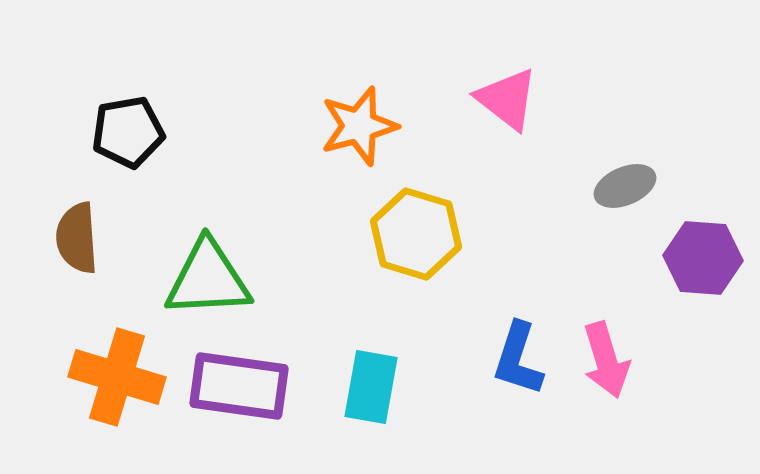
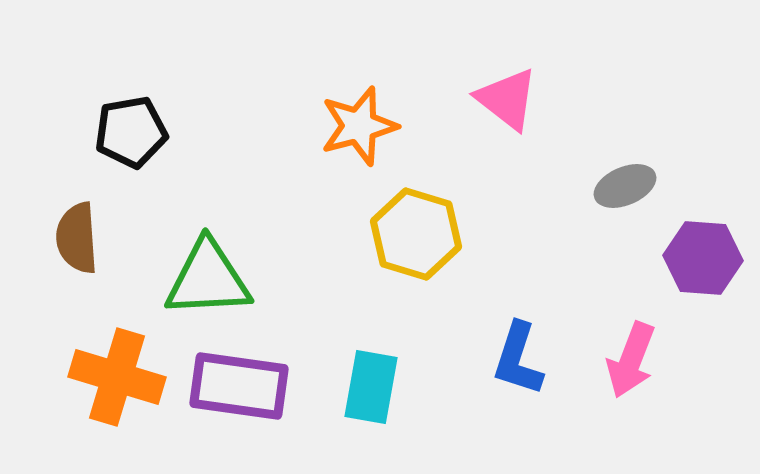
black pentagon: moved 3 px right
pink arrow: moved 25 px right; rotated 38 degrees clockwise
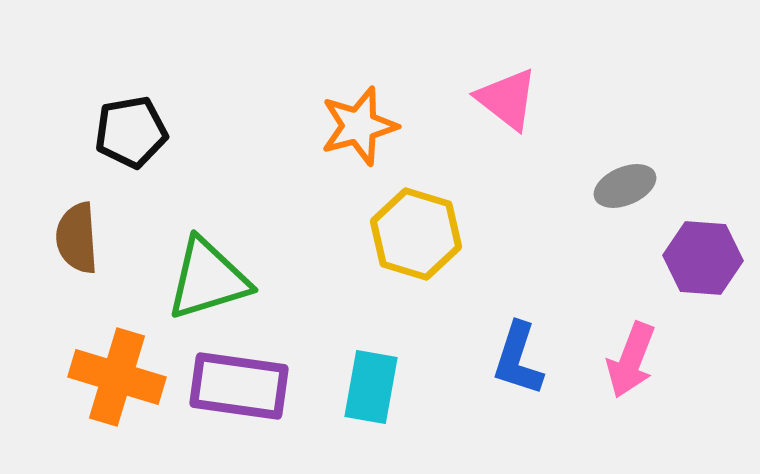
green triangle: rotated 14 degrees counterclockwise
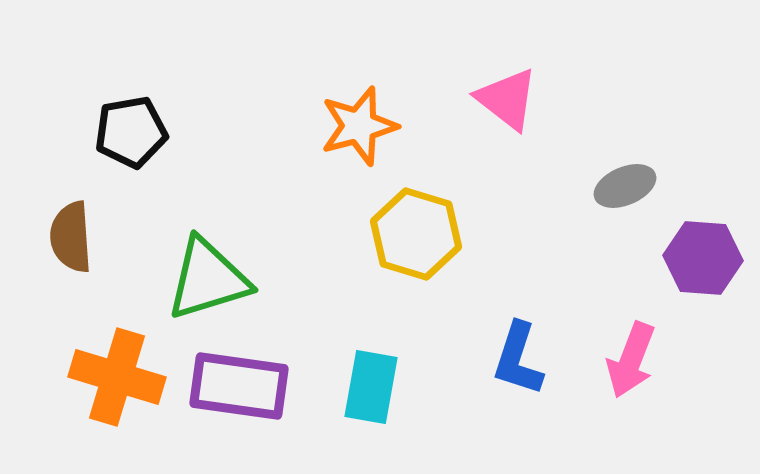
brown semicircle: moved 6 px left, 1 px up
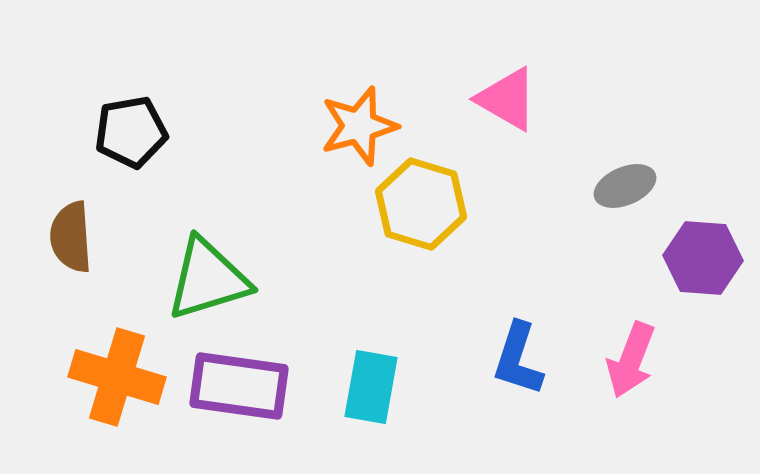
pink triangle: rotated 8 degrees counterclockwise
yellow hexagon: moved 5 px right, 30 px up
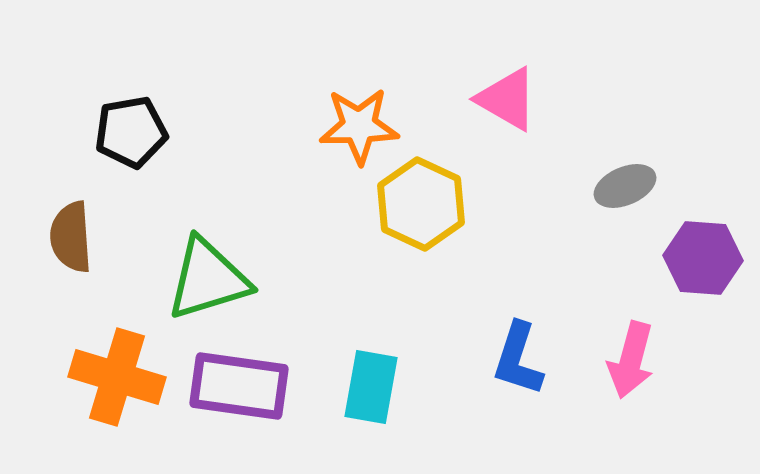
orange star: rotated 14 degrees clockwise
yellow hexagon: rotated 8 degrees clockwise
pink arrow: rotated 6 degrees counterclockwise
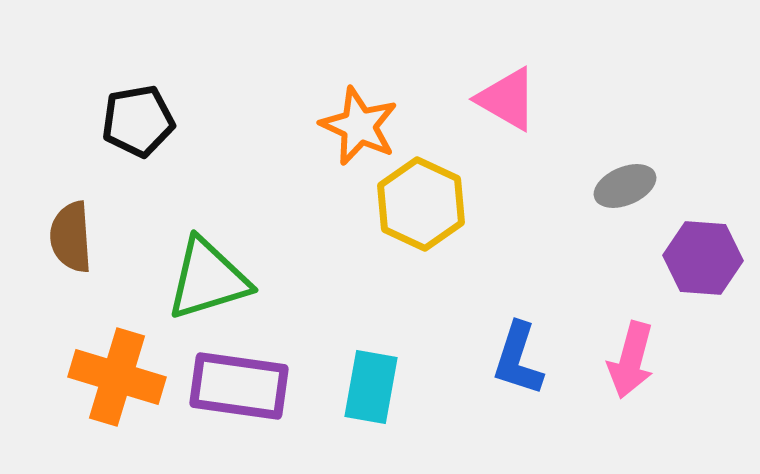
orange star: rotated 26 degrees clockwise
black pentagon: moved 7 px right, 11 px up
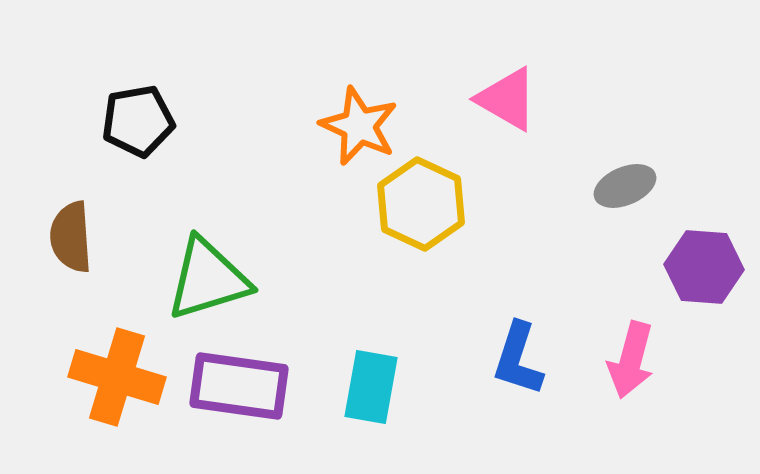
purple hexagon: moved 1 px right, 9 px down
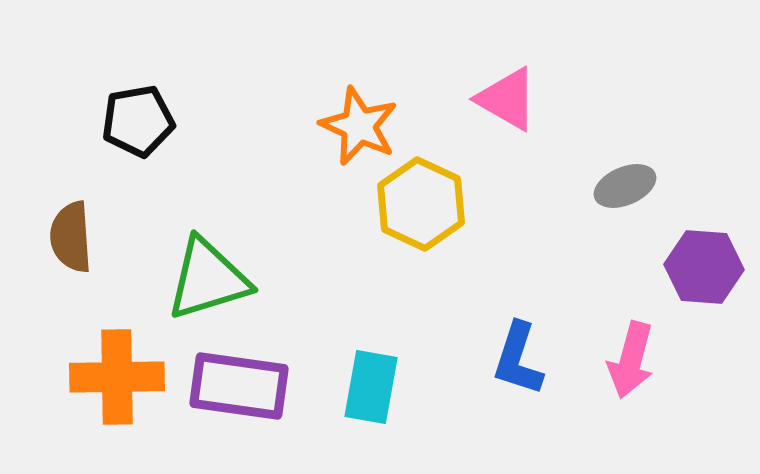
orange cross: rotated 18 degrees counterclockwise
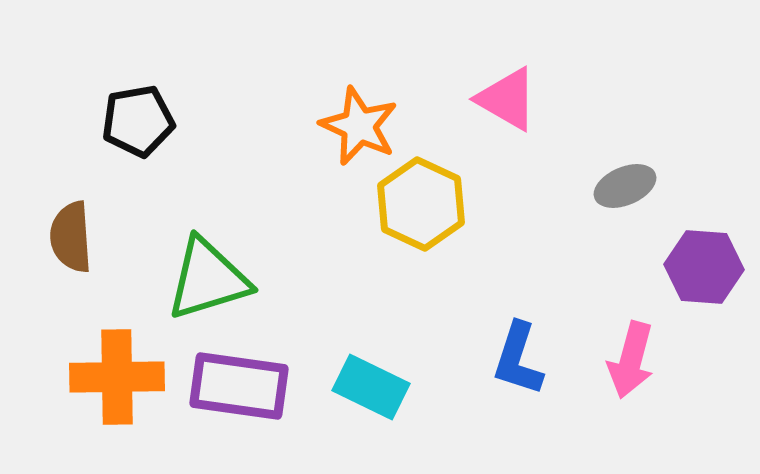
cyan rectangle: rotated 74 degrees counterclockwise
